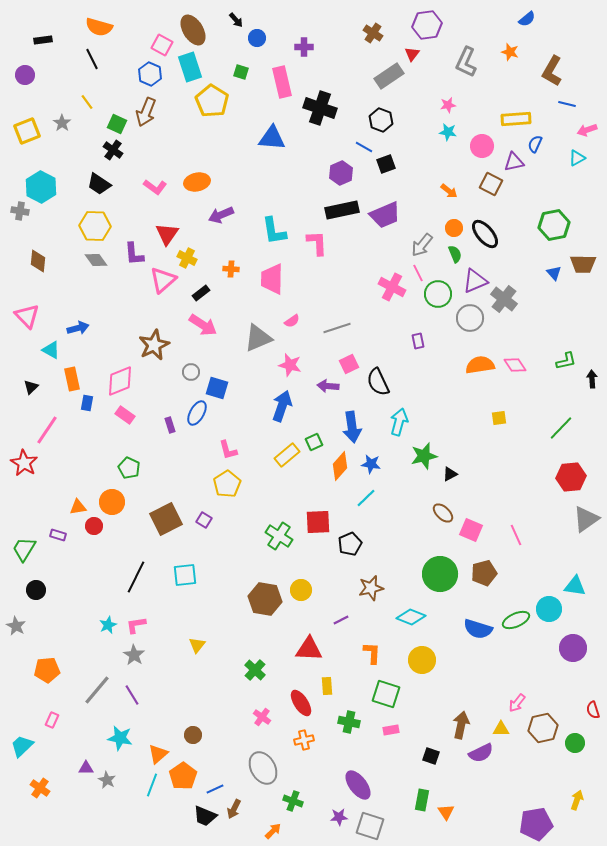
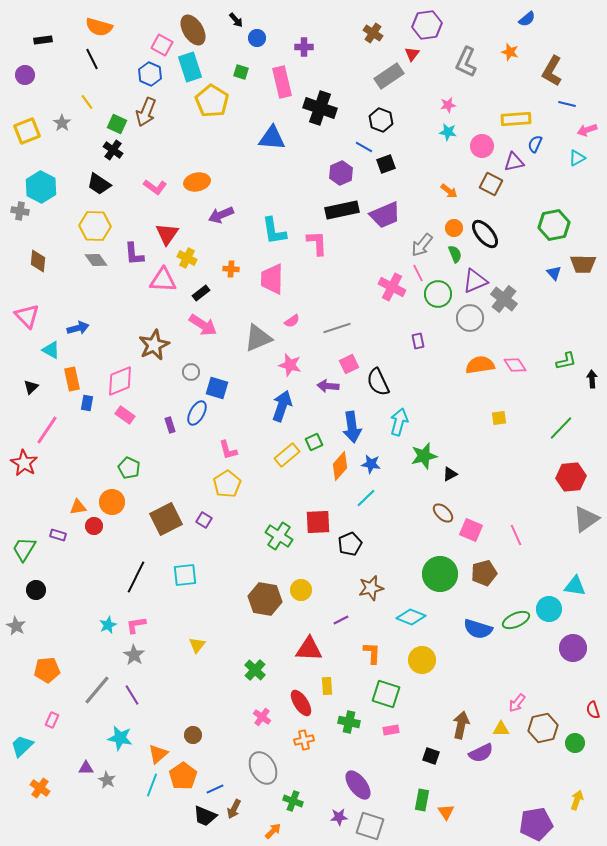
pink triangle at (163, 280): rotated 44 degrees clockwise
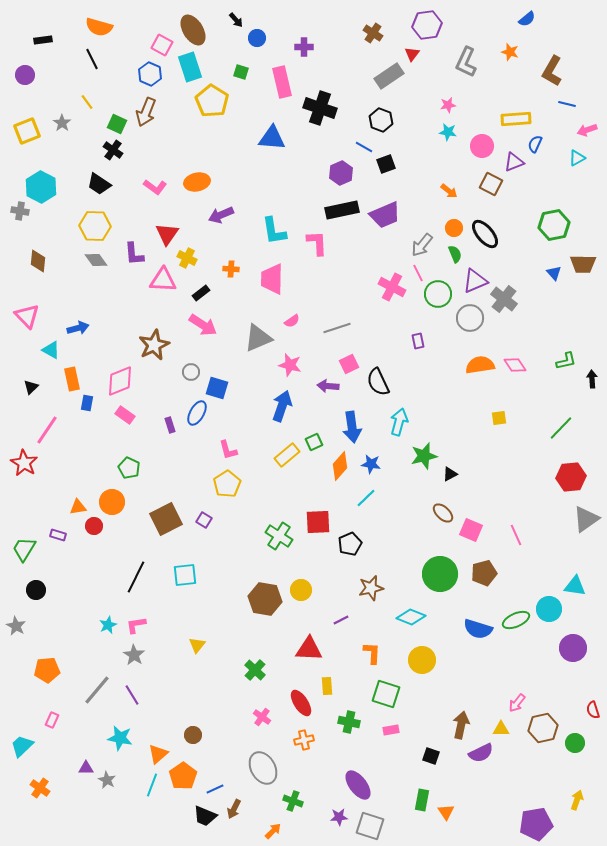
purple triangle at (514, 162): rotated 10 degrees counterclockwise
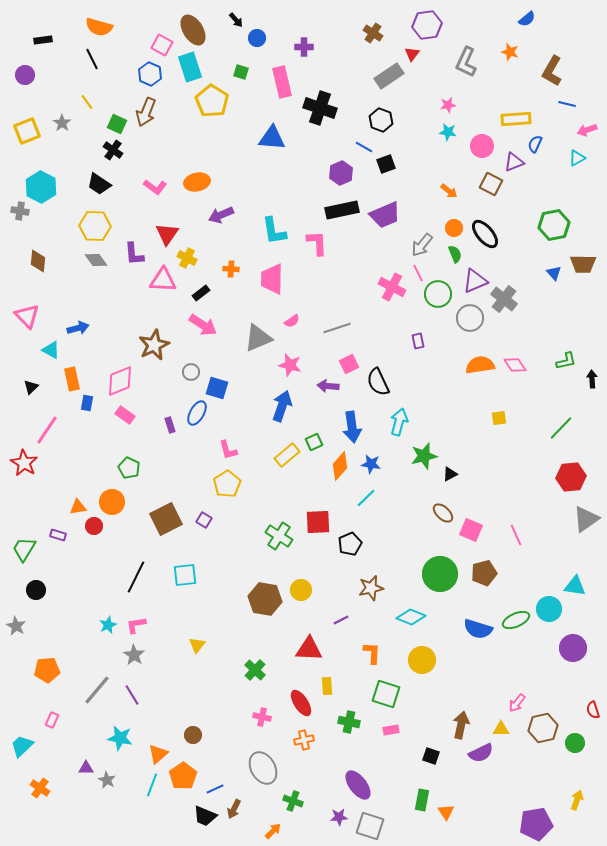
pink cross at (262, 717): rotated 24 degrees counterclockwise
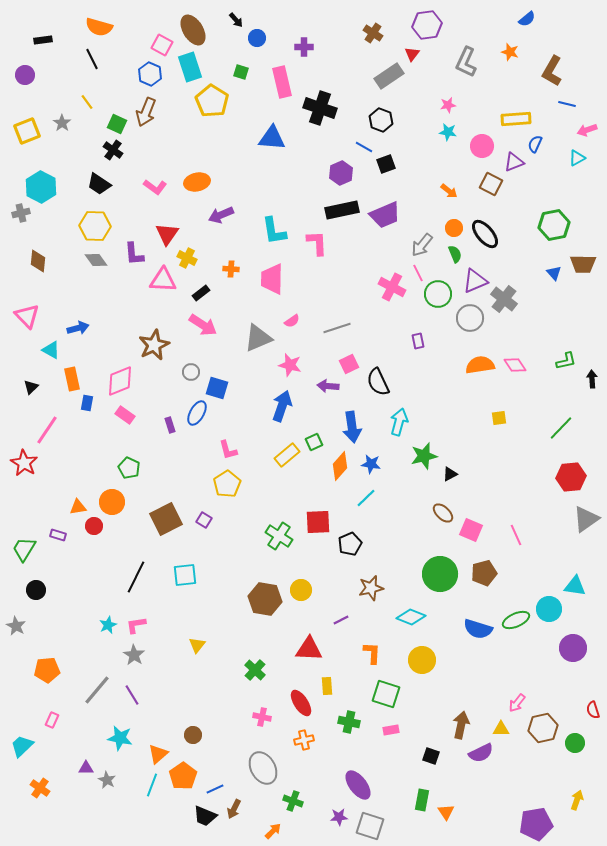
gray cross at (20, 211): moved 1 px right, 2 px down; rotated 24 degrees counterclockwise
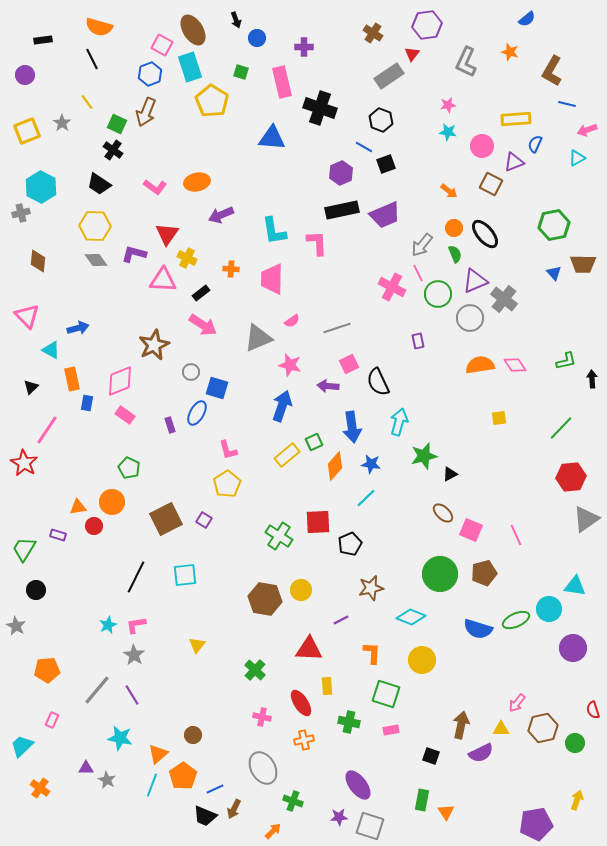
black arrow at (236, 20): rotated 21 degrees clockwise
blue hexagon at (150, 74): rotated 15 degrees clockwise
purple L-shape at (134, 254): rotated 110 degrees clockwise
orange diamond at (340, 466): moved 5 px left
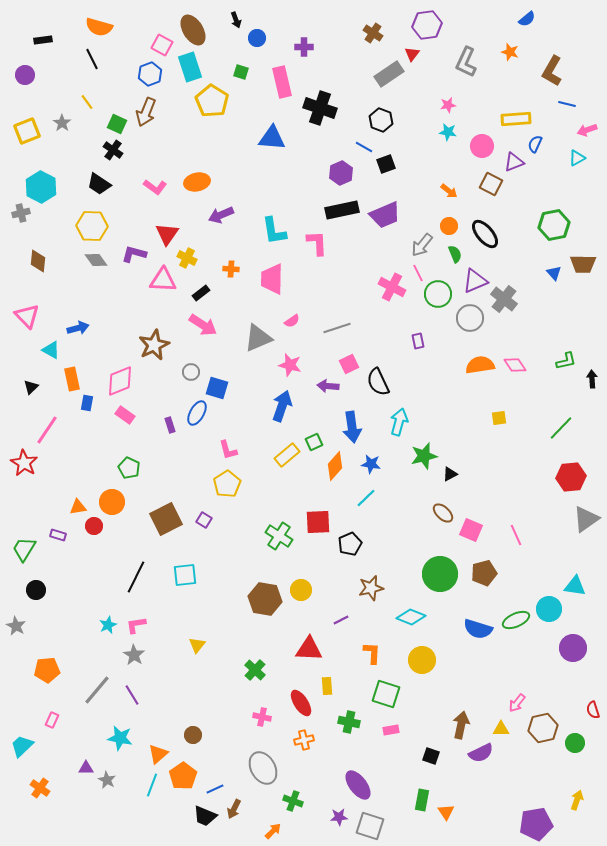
gray rectangle at (389, 76): moved 2 px up
yellow hexagon at (95, 226): moved 3 px left
orange circle at (454, 228): moved 5 px left, 2 px up
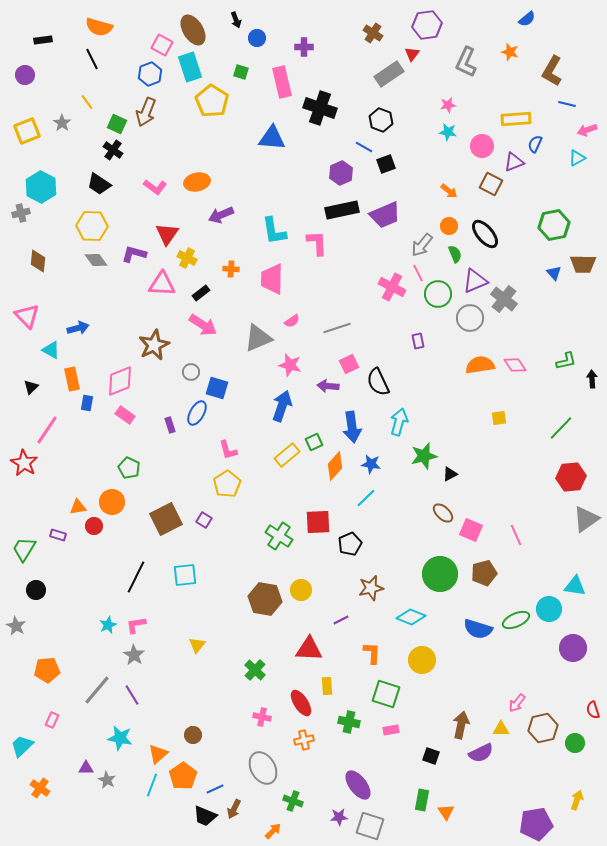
pink triangle at (163, 280): moved 1 px left, 4 px down
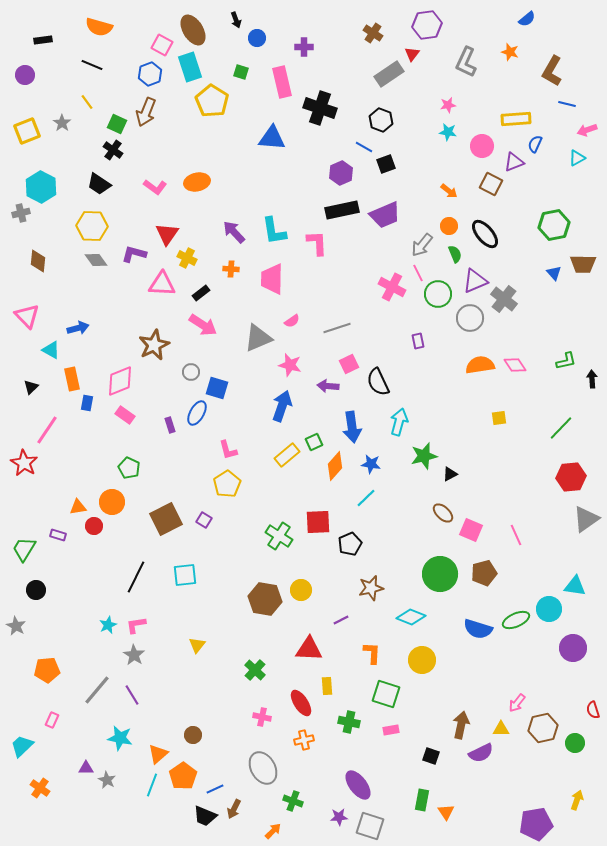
black line at (92, 59): moved 6 px down; rotated 40 degrees counterclockwise
purple arrow at (221, 215): moved 13 px right, 17 px down; rotated 70 degrees clockwise
